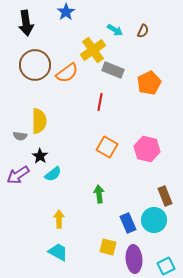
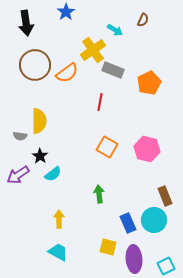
brown semicircle: moved 11 px up
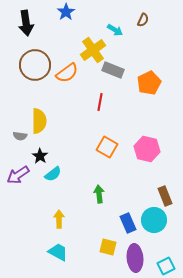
purple ellipse: moved 1 px right, 1 px up
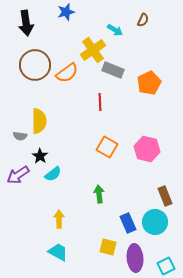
blue star: rotated 18 degrees clockwise
red line: rotated 12 degrees counterclockwise
cyan circle: moved 1 px right, 2 px down
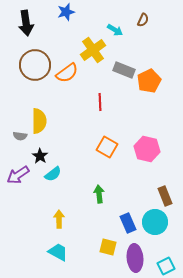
gray rectangle: moved 11 px right
orange pentagon: moved 2 px up
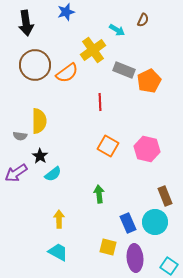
cyan arrow: moved 2 px right
orange square: moved 1 px right, 1 px up
purple arrow: moved 2 px left, 2 px up
cyan square: moved 3 px right; rotated 30 degrees counterclockwise
